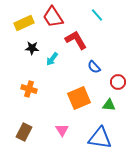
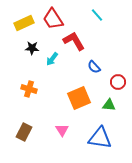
red trapezoid: moved 2 px down
red L-shape: moved 2 px left, 1 px down
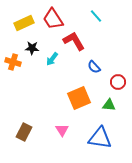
cyan line: moved 1 px left, 1 px down
orange cross: moved 16 px left, 27 px up
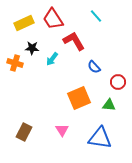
orange cross: moved 2 px right, 1 px down
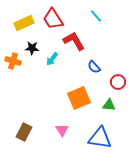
orange cross: moved 2 px left, 2 px up
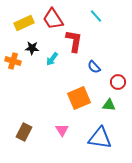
red L-shape: rotated 40 degrees clockwise
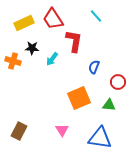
blue semicircle: rotated 64 degrees clockwise
brown rectangle: moved 5 px left, 1 px up
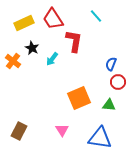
black star: rotated 24 degrees clockwise
orange cross: rotated 21 degrees clockwise
blue semicircle: moved 17 px right, 3 px up
